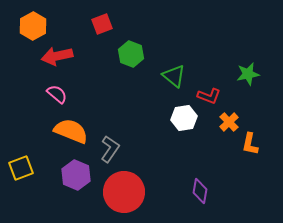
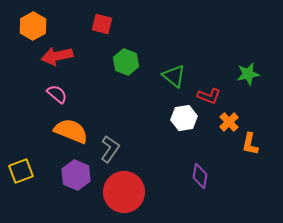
red square: rotated 35 degrees clockwise
green hexagon: moved 5 px left, 8 px down
yellow square: moved 3 px down
purple diamond: moved 15 px up
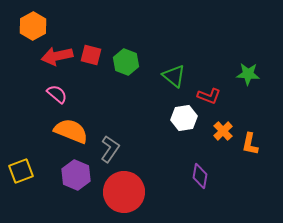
red square: moved 11 px left, 31 px down
green star: rotated 15 degrees clockwise
orange cross: moved 6 px left, 9 px down
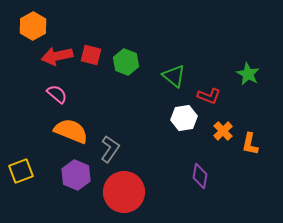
green star: rotated 25 degrees clockwise
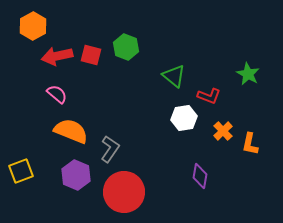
green hexagon: moved 15 px up
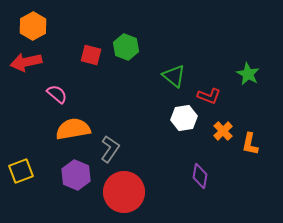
red arrow: moved 31 px left, 6 px down
orange semicircle: moved 2 px right, 2 px up; rotated 32 degrees counterclockwise
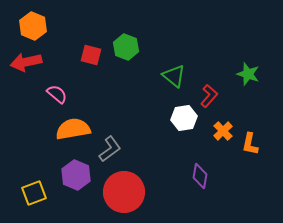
orange hexagon: rotated 8 degrees counterclockwise
green star: rotated 10 degrees counterclockwise
red L-shape: rotated 70 degrees counterclockwise
gray L-shape: rotated 20 degrees clockwise
yellow square: moved 13 px right, 22 px down
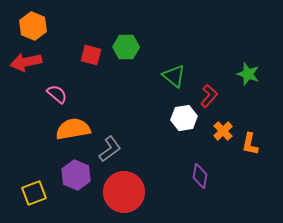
green hexagon: rotated 20 degrees counterclockwise
